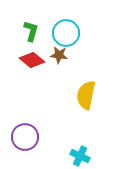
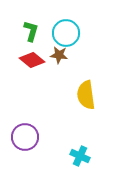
yellow semicircle: rotated 20 degrees counterclockwise
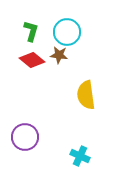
cyan circle: moved 1 px right, 1 px up
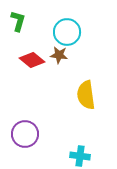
green L-shape: moved 13 px left, 10 px up
purple circle: moved 3 px up
cyan cross: rotated 18 degrees counterclockwise
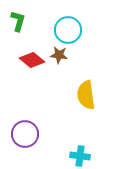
cyan circle: moved 1 px right, 2 px up
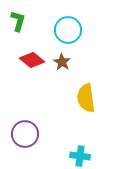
brown star: moved 3 px right, 7 px down; rotated 24 degrees clockwise
yellow semicircle: moved 3 px down
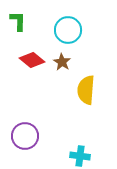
green L-shape: rotated 15 degrees counterclockwise
yellow semicircle: moved 8 px up; rotated 12 degrees clockwise
purple circle: moved 2 px down
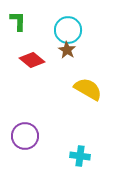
brown star: moved 5 px right, 12 px up
yellow semicircle: moved 2 px right, 1 px up; rotated 116 degrees clockwise
